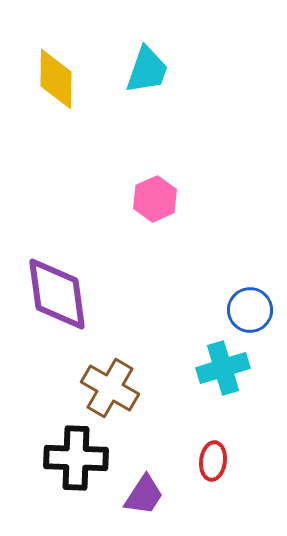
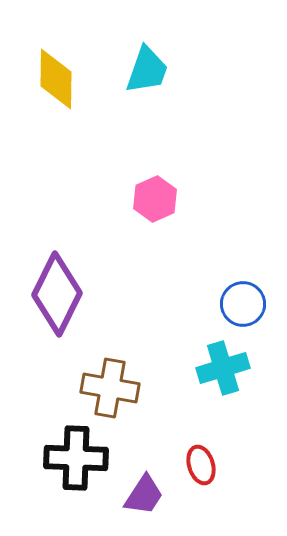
purple diamond: rotated 34 degrees clockwise
blue circle: moved 7 px left, 6 px up
brown cross: rotated 20 degrees counterclockwise
red ellipse: moved 12 px left, 4 px down; rotated 24 degrees counterclockwise
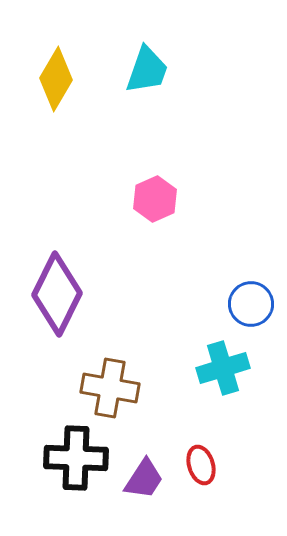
yellow diamond: rotated 30 degrees clockwise
blue circle: moved 8 px right
purple trapezoid: moved 16 px up
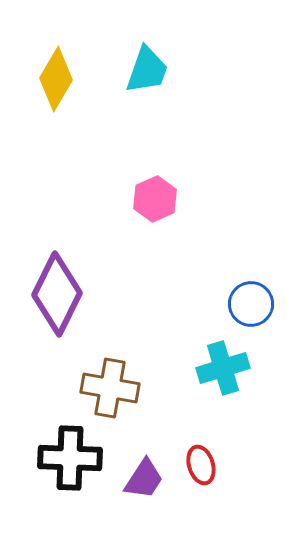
black cross: moved 6 px left
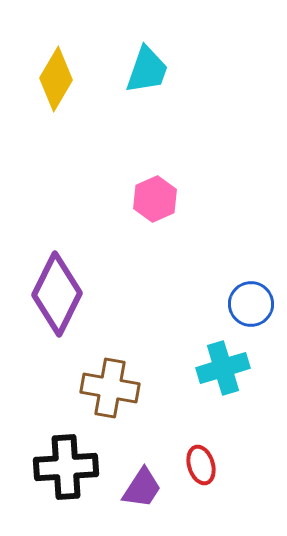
black cross: moved 4 px left, 9 px down; rotated 6 degrees counterclockwise
purple trapezoid: moved 2 px left, 9 px down
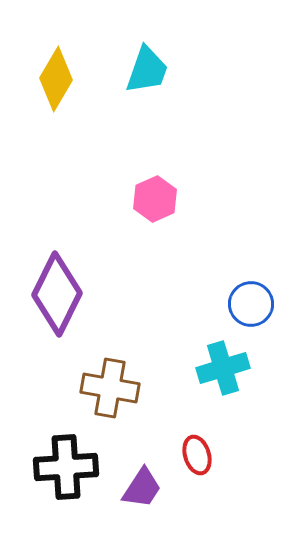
red ellipse: moved 4 px left, 10 px up
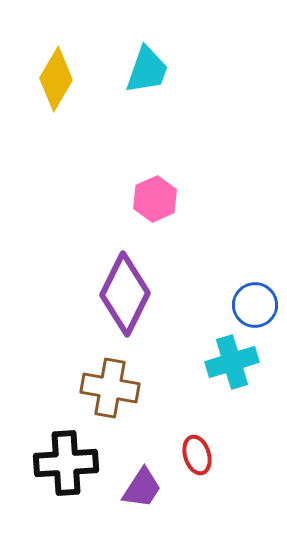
purple diamond: moved 68 px right
blue circle: moved 4 px right, 1 px down
cyan cross: moved 9 px right, 6 px up
black cross: moved 4 px up
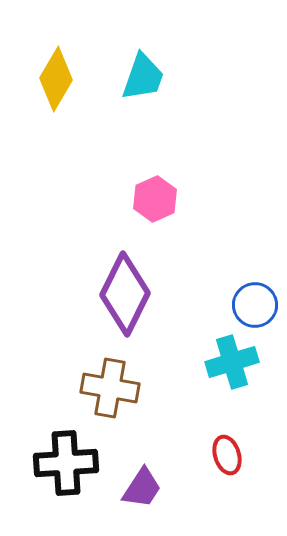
cyan trapezoid: moved 4 px left, 7 px down
red ellipse: moved 30 px right
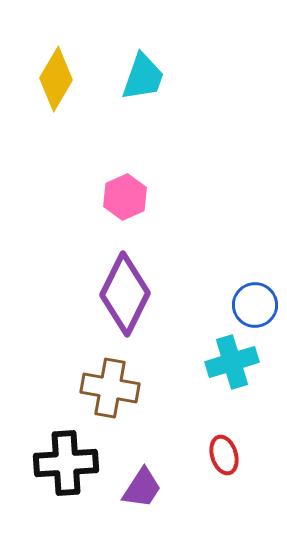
pink hexagon: moved 30 px left, 2 px up
red ellipse: moved 3 px left
